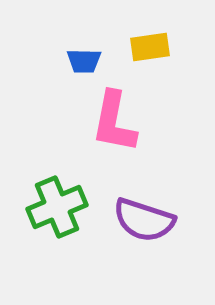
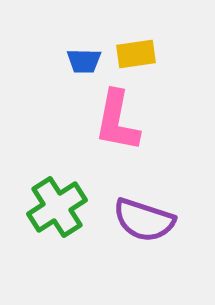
yellow rectangle: moved 14 px left, 7 px down
pink L-shape: moved 3 px right, 1 px up
green cross: rotated 10 degrees counterclockwise
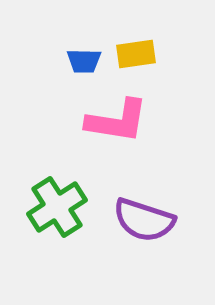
pink L-shape: rotated 92 degrees counterclockwise
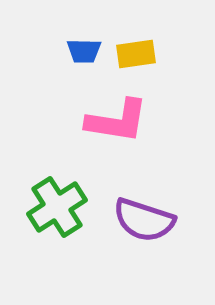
blue trapezoid: moved 10 px up
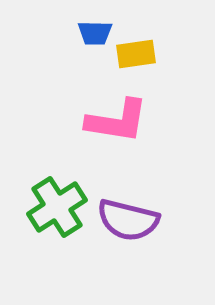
blue trapezoid: moved 11 px right, 18 px up
purple semicircle: moved 16 px left; rotated 4 degrees counterclockwise
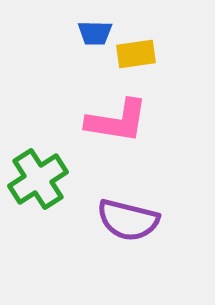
green cross: moved 19 px left, 28 px up
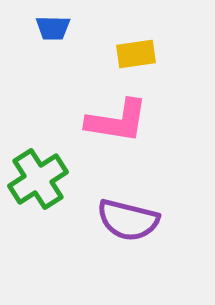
blue trapezoid: moved 42 px left, 5 px up
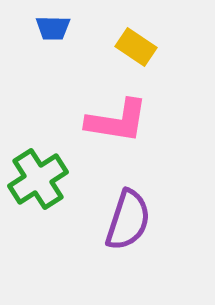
yellow rectangle: moved 7 px up; rotated 42 degrees clockwise
purple semicircle: rotated 86 degrees counterclockwise
